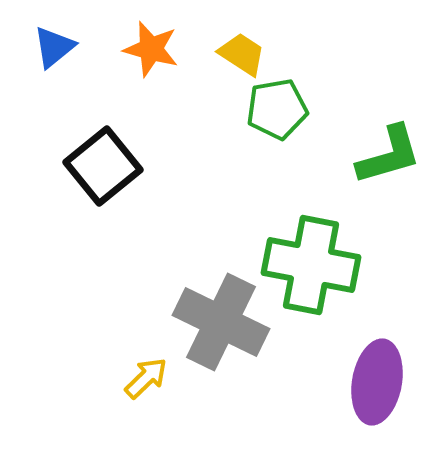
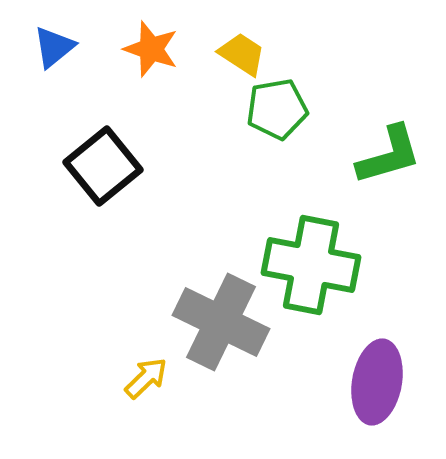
orange star: rotated 4 degrees clockwise
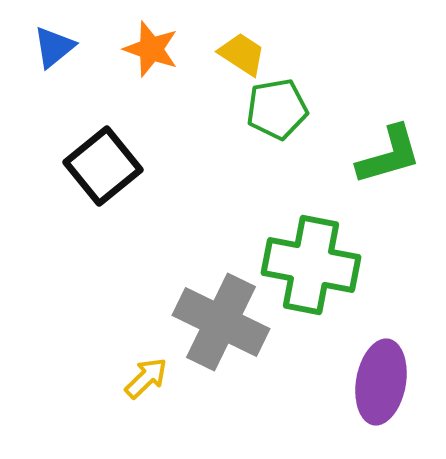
purple ellipse: moved 4 px right
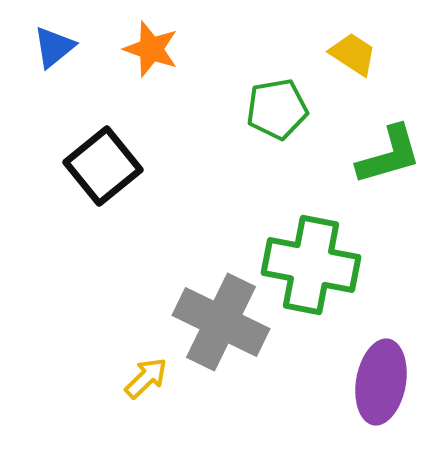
yellow trapezoid: moved 111 px right
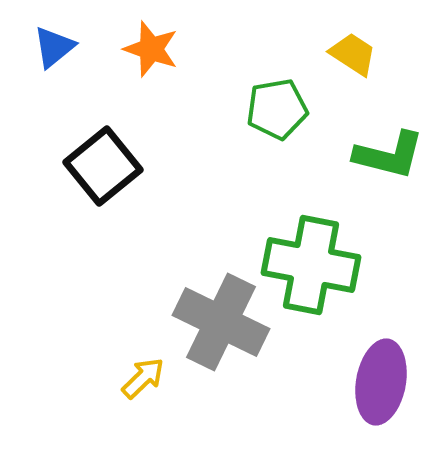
green L-shape: rotated 30 degrees clockwise
yellow arrow: moved 3 px left
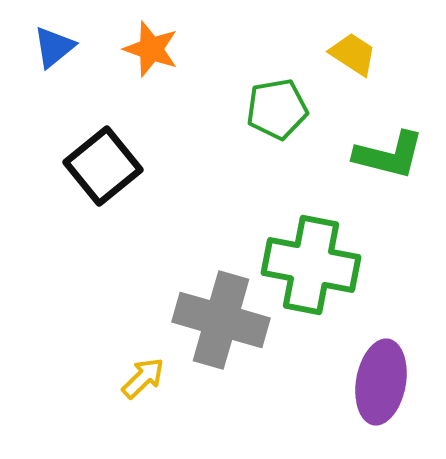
gray cross: moved 2 px up; rotated 10 degrees counterclockwise
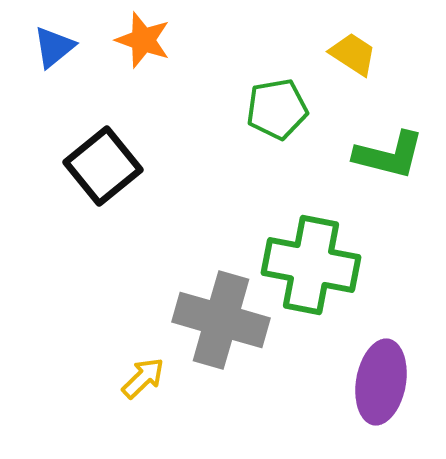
orange star: moved 8 px left, 9 px up
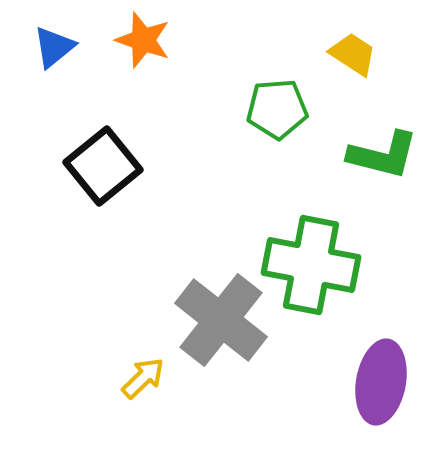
green pentagon: rotated 6 degrees clockwise
green L-shape: moved 6 px left
gray cross: rotated 22 degrees clockwise
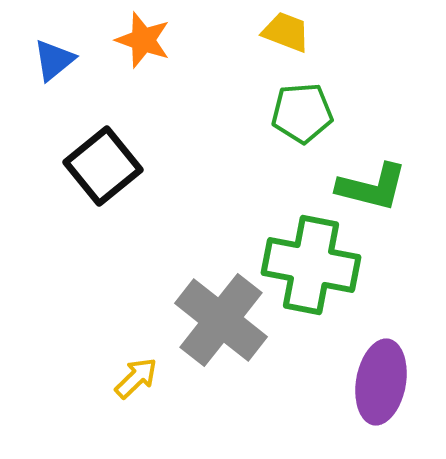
blue triangle: moved 13 px down
yellow trapezoid: moved 67 px left, 22 px up; rotated 12 degrees counterclockwise
green pentagon: moved 25 px right, 4 px down
green L-shape: moved 11 px left, 32 px down
yellow arrow: moved 7 px left
